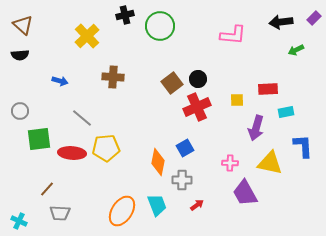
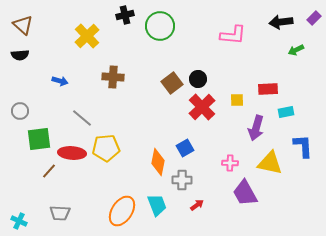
red cross: moved 5 px right; rotated 20 degrees counterclockwise
brown line: moved 2 px right, 18 px up
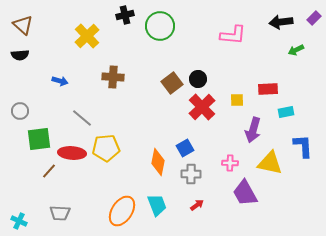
purple arrow: moved 3 px left, 2 px down
gray cross: moved 9 px right, 6 px up
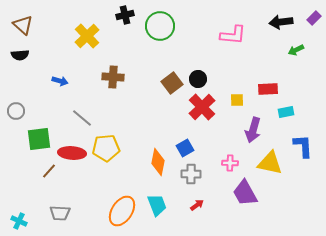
gray circle: moved 4 px left
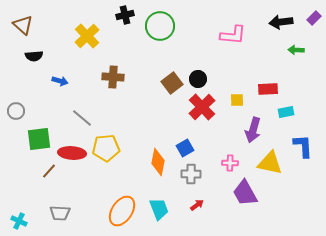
green arrow: rotated 28 degrees clockwise
black semicircle: moved 14 px right, 1 px down
cyan trapezoid: moved 2 px right, 4 px down
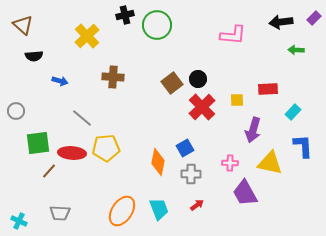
green circle: moved 3 px left, 1 px up
cyan rectangle: moved 7 px right; rotated 35 degrees counterclockwise
green square: moved 1 px left, 4 px down
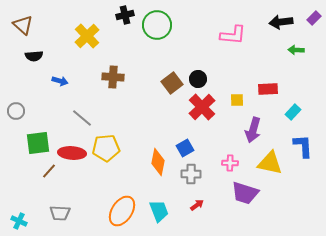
purple trapezoid: rotated 44 degrees counterclockwise
cyan trapezoid: moved 2 px down
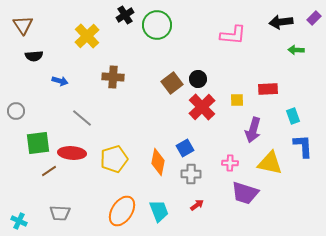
black cross: rotated 18 degrees counterclockwise
brown triangle: rotated 15 degrees clockwise
cyan rectangle: moved 4 px down; rotated 63 degrees counterclockwise
yellow pentagon: moved 8 px right, 11 px down; rotated 12 degrees counterclockwise
brown line: rotated 14 degrees clockwise
